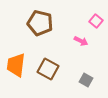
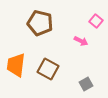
gray square: moved 4 px down; rotated 32 degrees clockwise
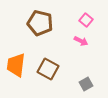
pink square: moved 10 px left, 1 px up
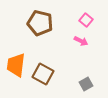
brown square: moved 5 px left, 5 px down
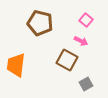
brown square: moved 24 px right, 14 px up
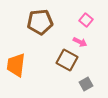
brown pentagon: moved 1 px up; rotated 20 degrees counterclockwise
pink arrow: moved 1 px left, 1 px down
